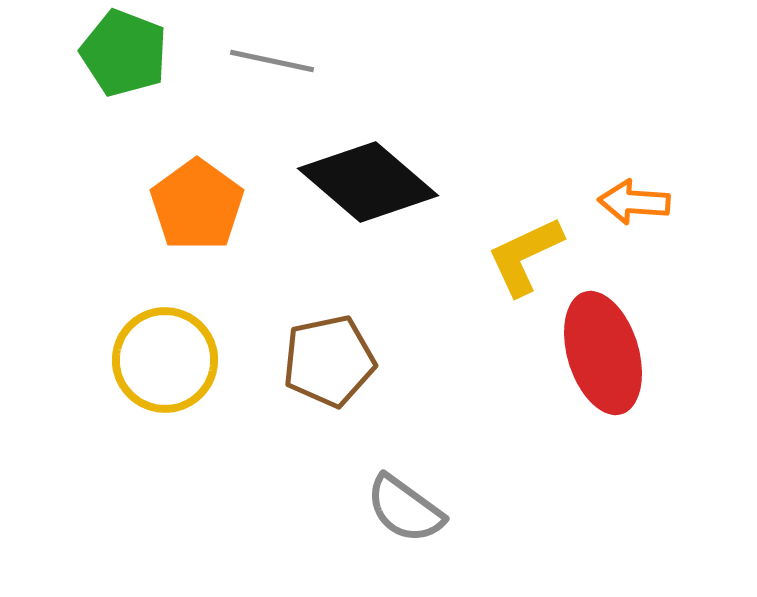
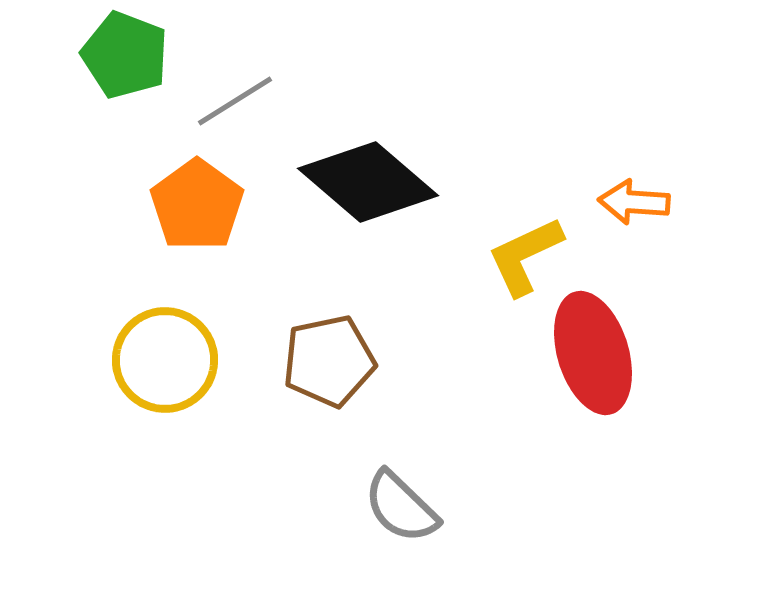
green pentagon: moved 1 px right, 2 px down
gray line: moved 37 px left, 40 px down; rotated 44 degrees counterclockwise
red ellipse: moved 10 px left
gray semicircle: moved 4 px left, 2 px up; rotated 8 degrees clockwise
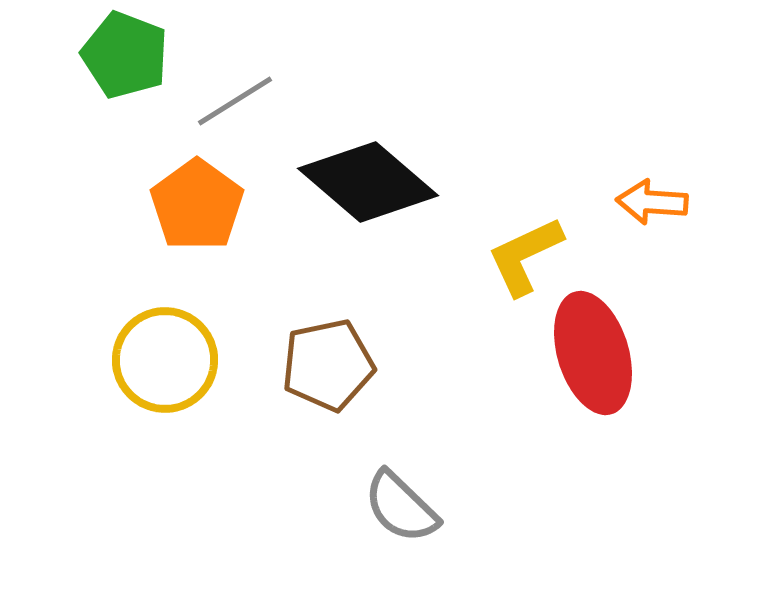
orange arrow: moved 18 px right
brown pentagon: moved 1 px left, 4 px down
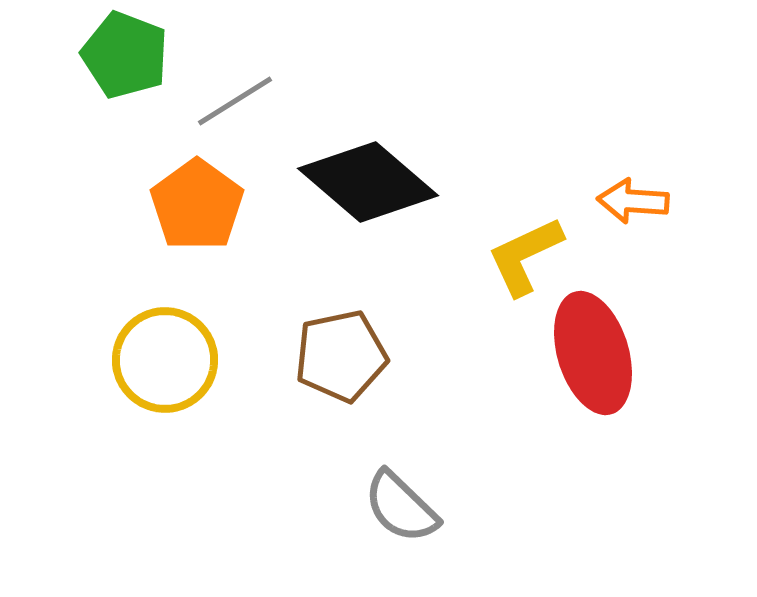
orange arrow: moved 19 px left, 1 px up
brown pentagon: moved 13 px right, 9 px up
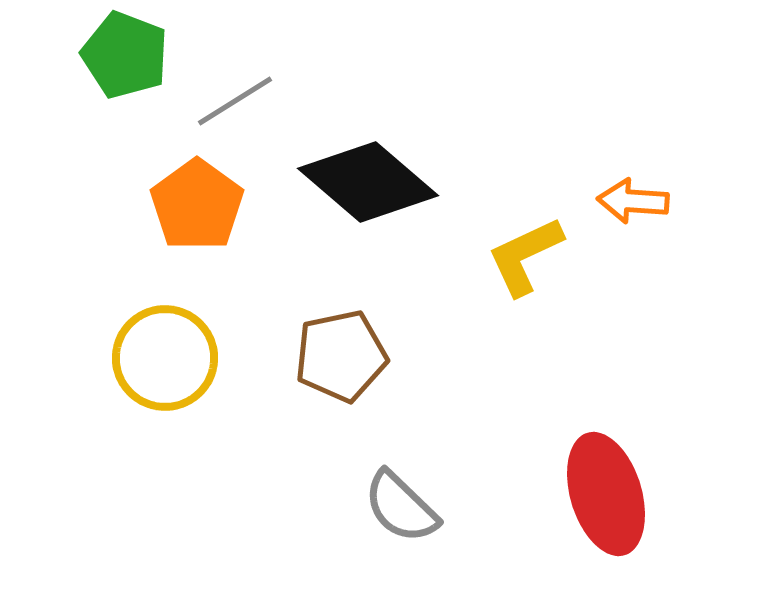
red ellipse: moved 13 px right, 141 px down
yellow circle: moved 2 px up
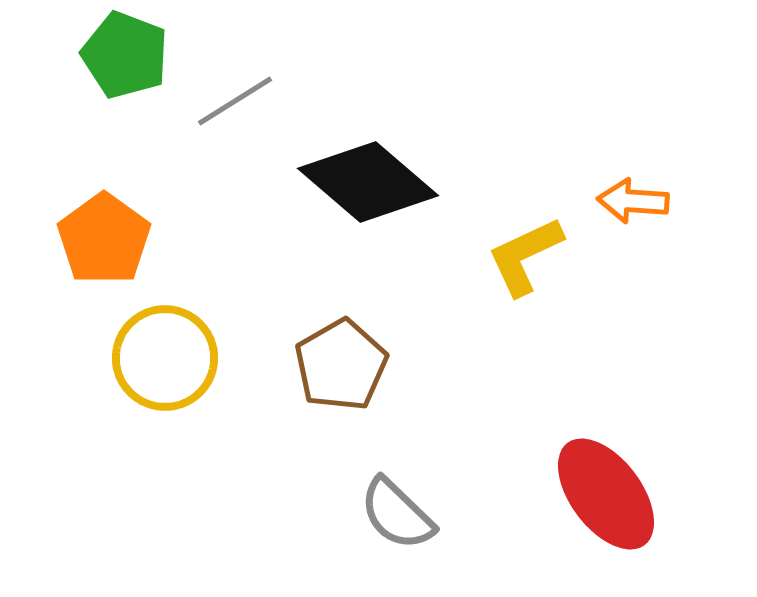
orange pentagon: moved 93 px left, 34 px down
brown pentagon: moved 9 px down; rotated 18 degrees counterclockwise
red ellipse: rotated 20 degrees counterclockwise
gray semicircle: moved 4 px left, 7 px down
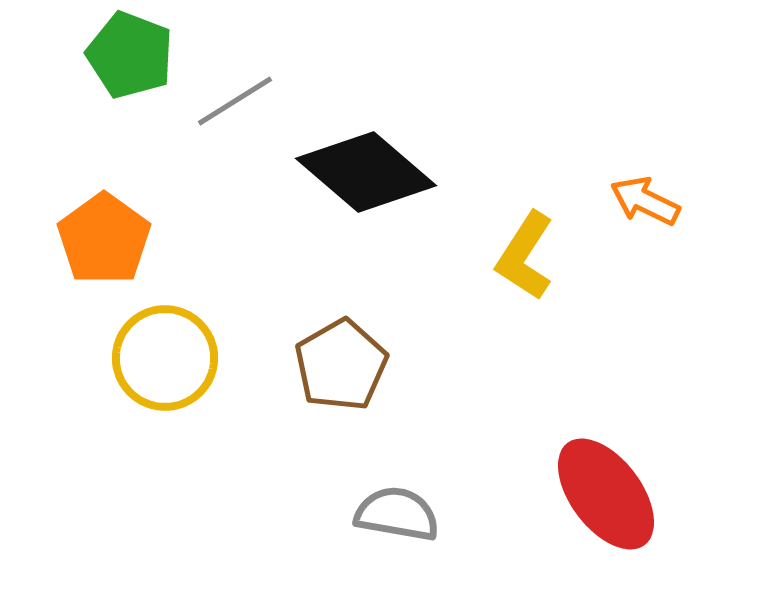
green pentagon: moved 5 px right
black diamond: moved 2 px left, 10 px up
orange arrow: moved 12 px right; rotated 22 degrees clockwise
yellow L-shape: rotated 32 degrees counterclockwise
gray semicircle: rotated 146 degrees clockwise
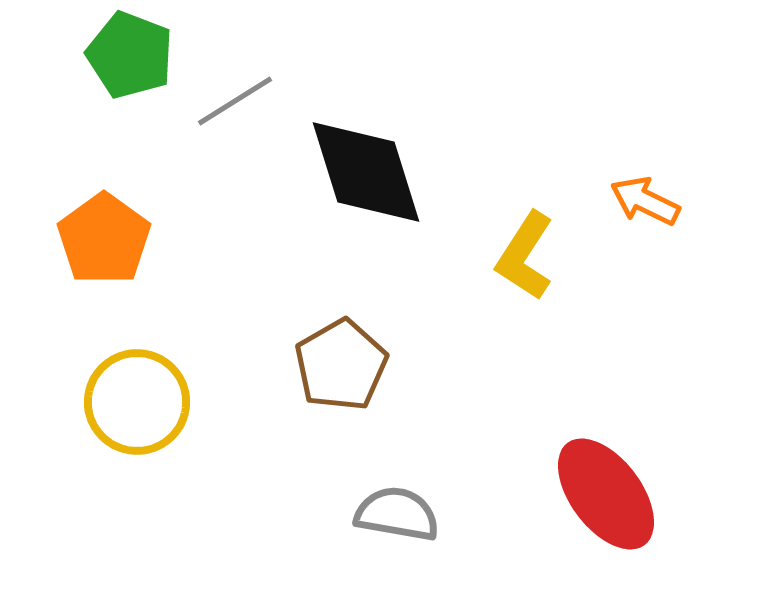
black diamond: rotated 32 degrees clockwise
yellow circle: moved 28 px left, 44 px down
